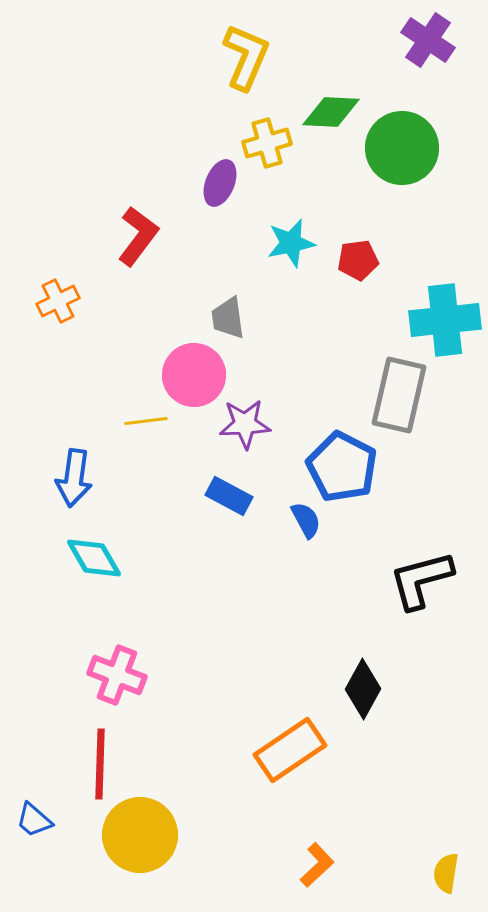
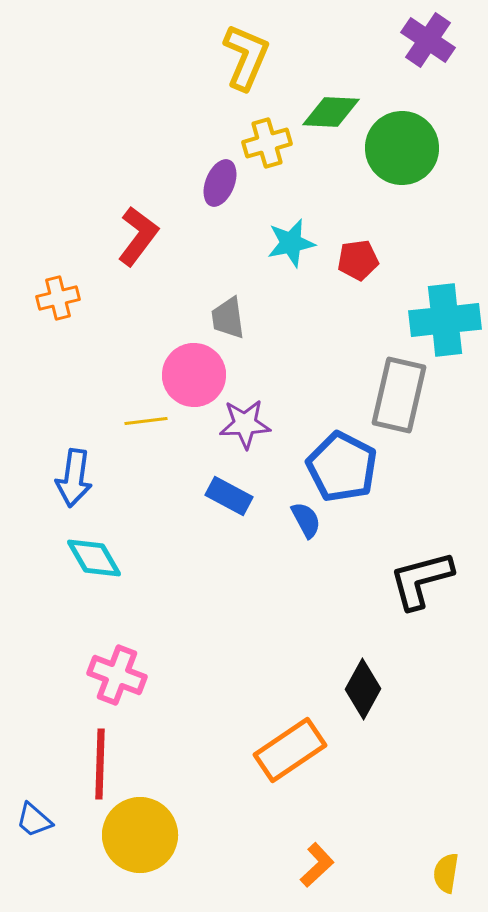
orange cross: moved 3 px up; rotated 12 degrees clockwise
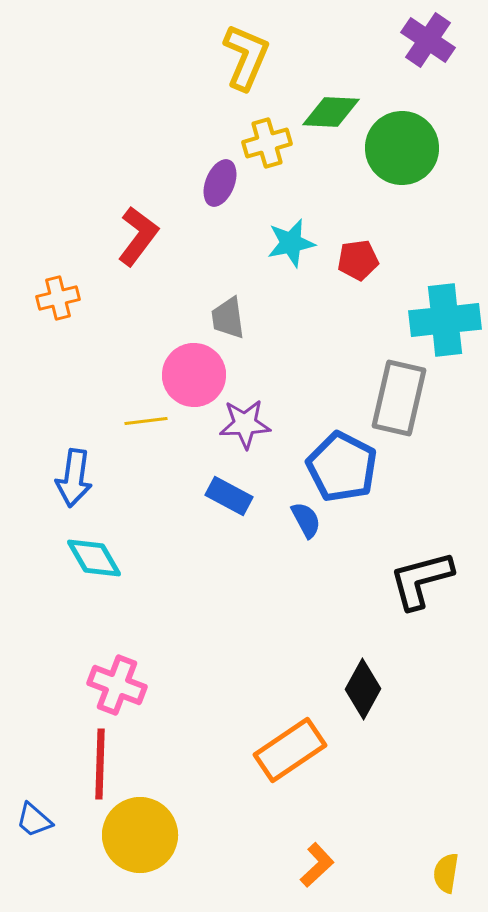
gray rectangle: moved 3 px down
pink cross: moved 10 px down
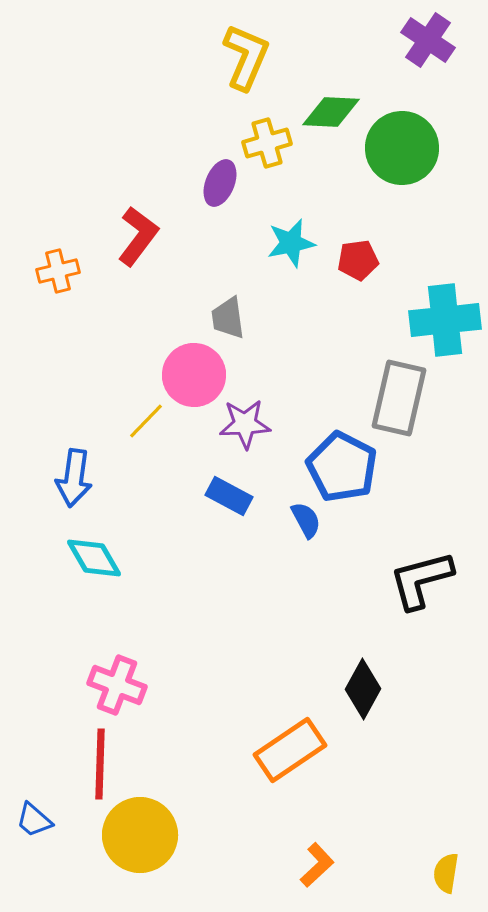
orange cross: moved 27 px up
yellow line: rotated 39 degrees counterclockwise
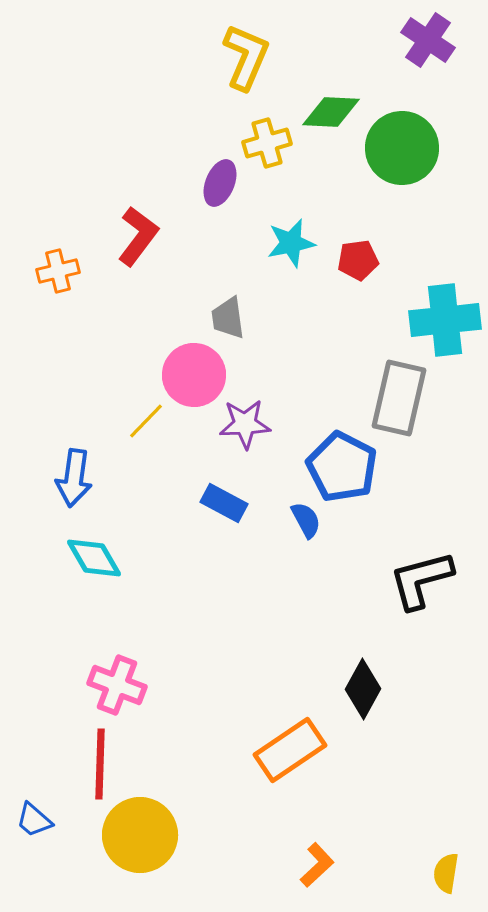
blue rectangle: moved 5 px left, 7 px down
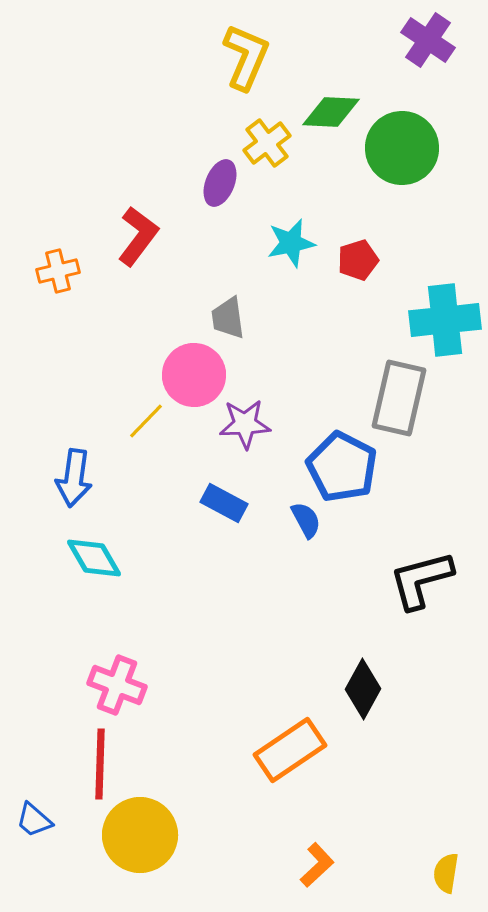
yellow cross: rotated 21 degrees counterclockwise
red pentagon: rotated 9 degrees counterclockwise
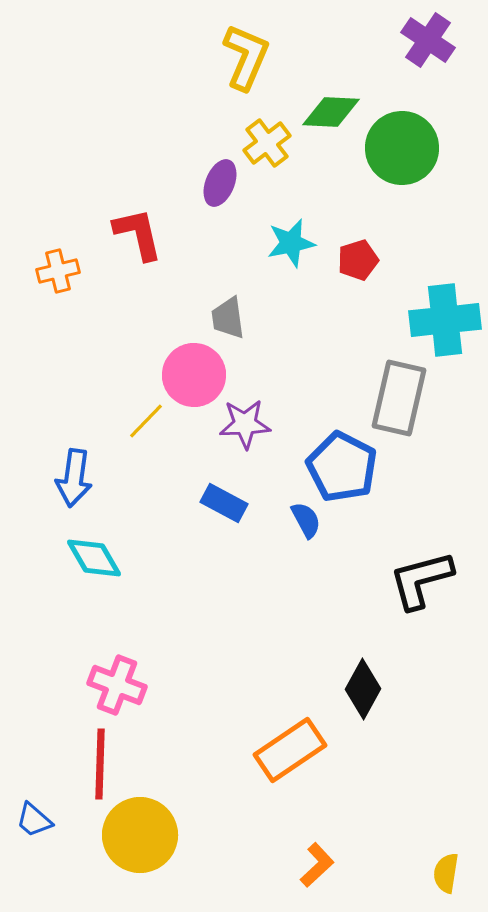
red L-shape: moved 2 px up; rotated 50 degrees counterclockwise
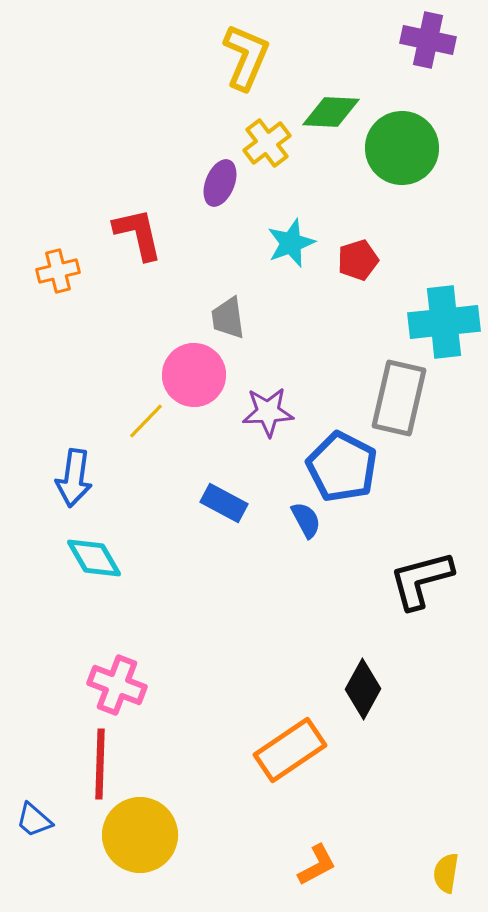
purple cross: rotated 22 degrees counterclockwise
cyan star: rotated 9 degrees counterclockwise
cyan cross: moved 1 px left, 2 px down
purple star: moved 23 px right, 12 px up
orange L-shape: rotated 15 degrees clockwise
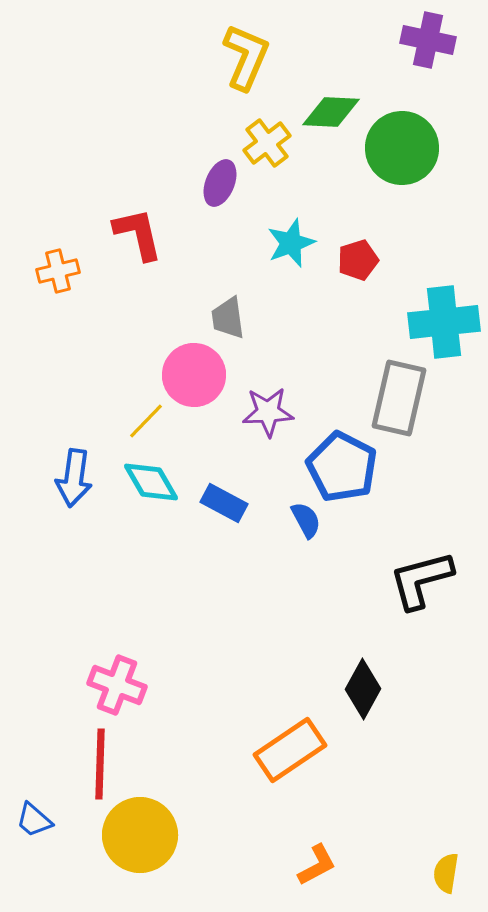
cyan diamond: moved 57 px right, 76 px up
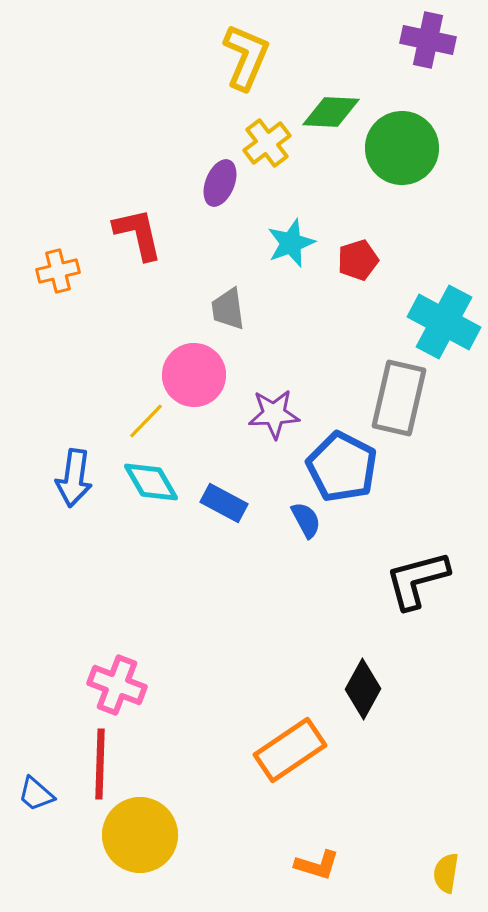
gray trapezoid: moved 9 px up
cyan cross: rotated 34 degrees clockwise
purple star: moved 6 px right, 2 px down
black L-shape: moved 4 px left
blue trapezoid: moved 2 px right, 26 px up
orange L-shape: rotated 45 degrees clockwise
